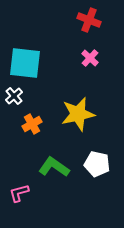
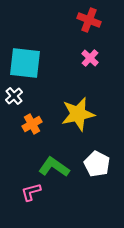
white pentagon: rotated 15 degrees clockwise
pink L-shape: moved 12 px right, 1 px up
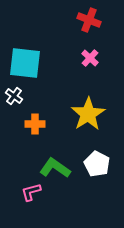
white cross: rotated 12 degrees counterclockwise
yellow star: moved 10 px right; rotated 20 degrees counterclockwise
orange cross: moved 3 px right; rotated 30 degrees clockwise
green L-shape: moved 1 px right, 1 px down
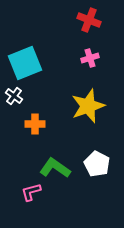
pink cross: rotated 30 degrees clockwise
cyan square: rotated 28 degrees counterclockwise
yellow star: moved 8 px up; rotated 12 degrees clockwise
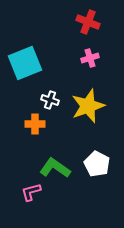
red cross: moved 1 px left, 2 px down
white cross: moved 36 px right, 4 px down; rotated 18 degrees counterclockwise
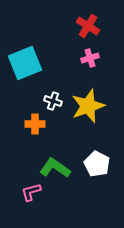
red cross: moved 4 px down; rotated 10 degrees clockwise
white cross: moved 3 px right, 1 px down
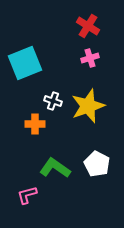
pink L-shape: moved 4 px left, 3 px down
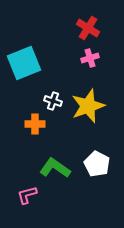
red cross: moved 2 px down
cyan square: moved 1 px left
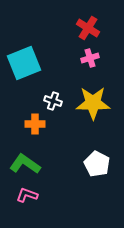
yellow star: moved 5 px right, 3 px up; rotated 20 degrees clockwise
green L-shape: moved 30 px left, 4 px up
pink L-shape: rotated 35 degrees clockwise
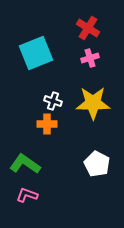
cyan square: moved 12 px right, 10 px up
orange cross: moved 12 px right
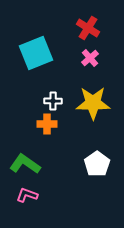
pink cross: rotated 24 degrees counterclockwise
white cross: rotated 18 degrees counterclockwise
white pentagon: rotated 10 degrees clockwise
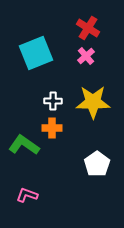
pink cross: moved 4 px left, 2 px up
yellow star: moved 1 px up
orange cross: moved 5 px right, 4 px down
green L-shape: moved 1 px left, 19 px up
